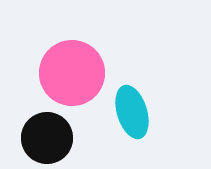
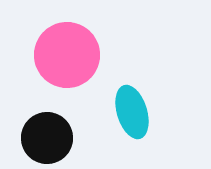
pink circle: moved 5 px left, 18 px up
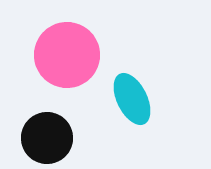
cyan ellipse: moved 13 px up; rotated 9 degrees counterclockwise
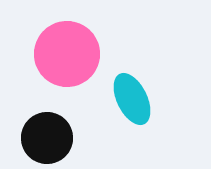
pink circle: moved 1 px up
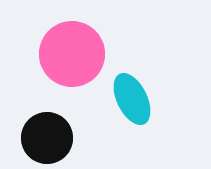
pink circle: moved 5 px right
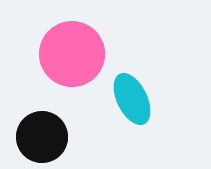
black circle: moved 5 px left, 1 px up
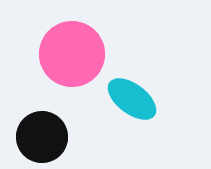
cyan ellipse: rotated 27 degrees counterclockwise
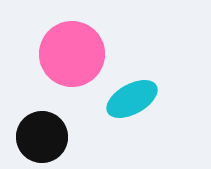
cyan ellipse: rotated 66 degrees counterclockwise
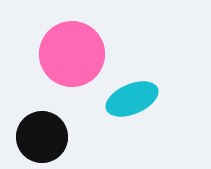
cyan ellipse: rotated 6 degrees clockwise
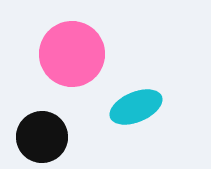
cyan ellipse: moved 4 px right, 8 px down
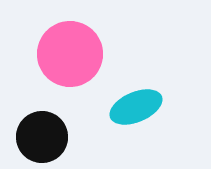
pink circle: moved 2 px left
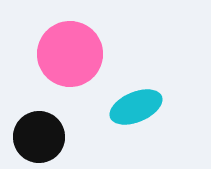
black circle: moved 3 px left
